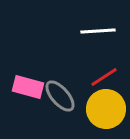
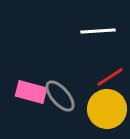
red line: moved 6 px right
pink rectangle: moved 3 px right, 5 px down
yellow circle: moved 1 px right
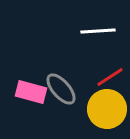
gray ellipse: moved 1 px right, 7 px up
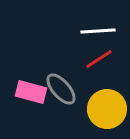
red line: moved 11 px left, 18 px up
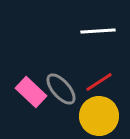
red line: moved 23 px down
pink rectangle: rotated 28 degrees clockwise
yellow circle: moved 8 px left, 7 px down
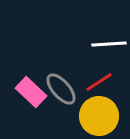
white line: moved 11 px right, 13 px down
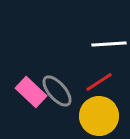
gray ellipse: moved 4 px left, 2 px down
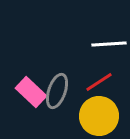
gray ellipse: rotated 60 degrees clockwise
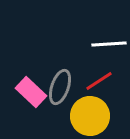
red line: moved 1 px up
gray ellipse: moved 3 px right, 4 px up
yellow circle: moved 9 px left
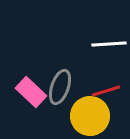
red line: moved 7 px right, 10 px down; rotated 16 degrees clockwise
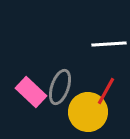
red line: rotated 44 degrees counterclockwise
yellow circle: moved 2 px left, 4 px up
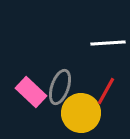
white line: moved 1 px left, 1 px up
yellow circle: moved 7 px left, 1 px down
